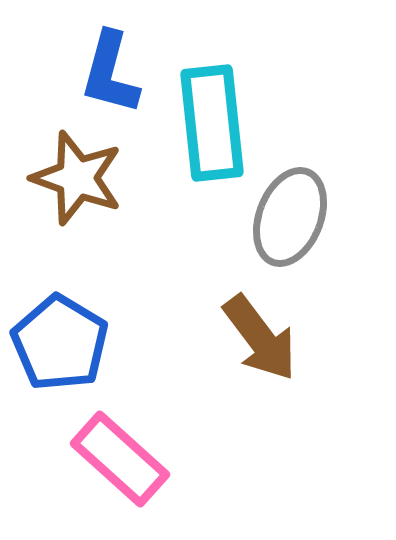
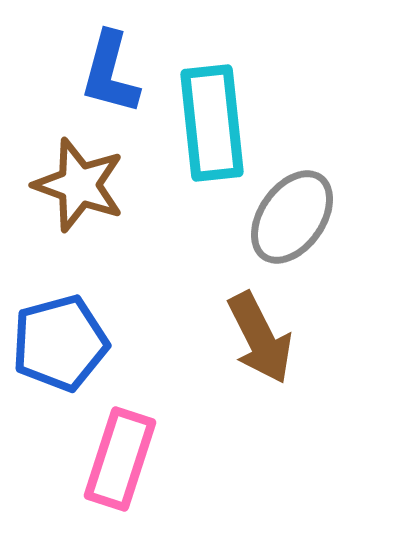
brown star: moved 2 px right, 7 px down
gray ellipse: moved 2 px right; rotated 14 degrees clockwise
brown arrow: rotated 10 degrees clockwise
blue pentagon: rotated 26 degrees clockwise
pink rectangle: rotated 66 degrees clockwise
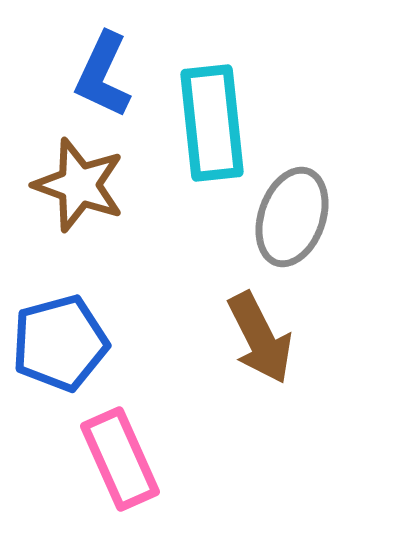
blue L-shape: moved 7 px left, 2 px down; rotated 10 degrees clockwise
gray ellipse: rotated 16 degrees counterclockwise
pink rectangle: rotated 42 degrees counterclockwise
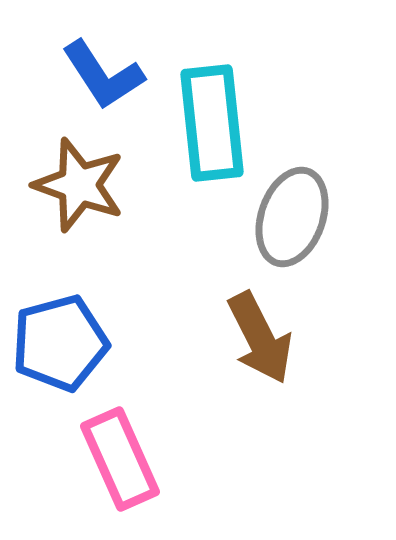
blue L-shape: rotated 58 degrees counterclockwise
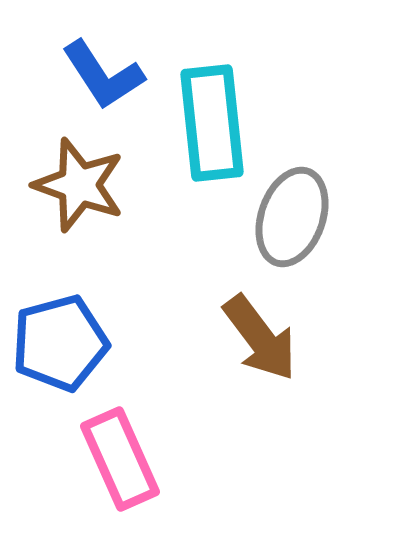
brown arrow: rotated 10 degrees counterclockwise
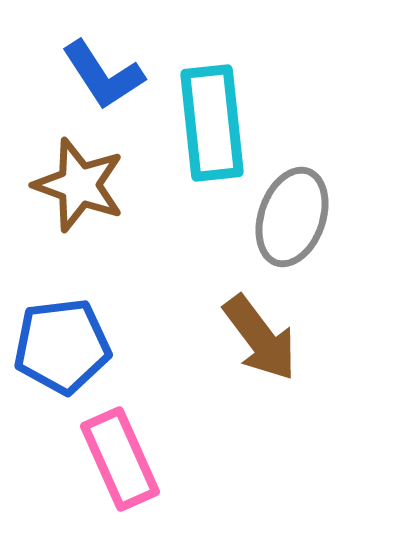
blue pentagon: moved 2 px right, 3 px down; rotated 8 degrees clockwise
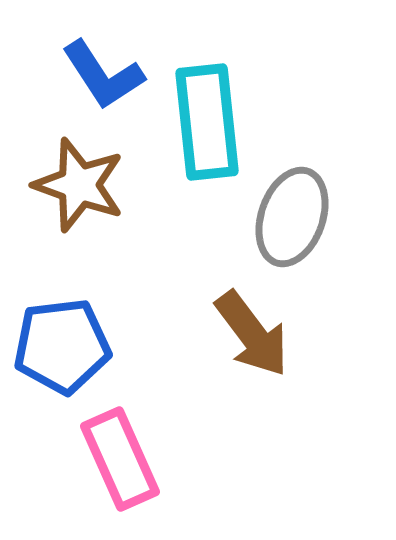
cyan rectangle: moved 5 px left, 1 px up
brown arrow: moved 8 px left, 4 px up
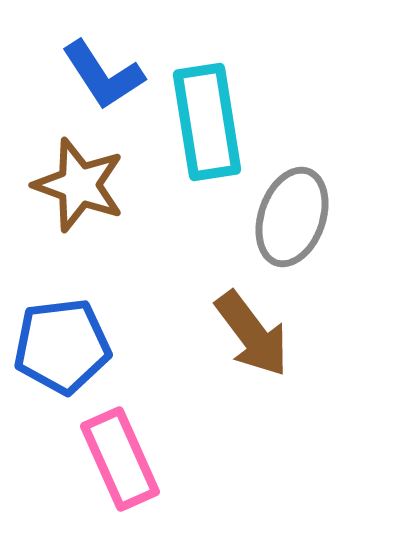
cyan rectangle: rotated 3 degrees counterclockwise
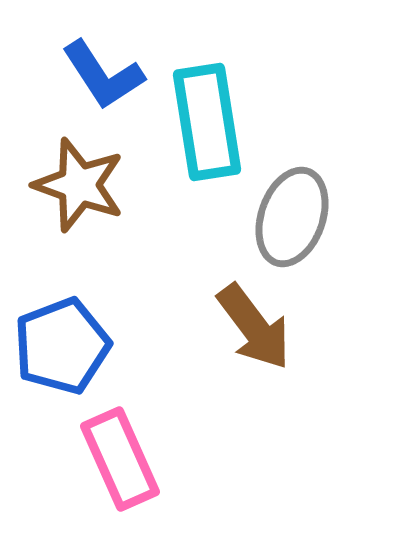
brown arrow: moved 2 px right, 7 px up
blue pentagon: rotated 14 degrees counterclockwise
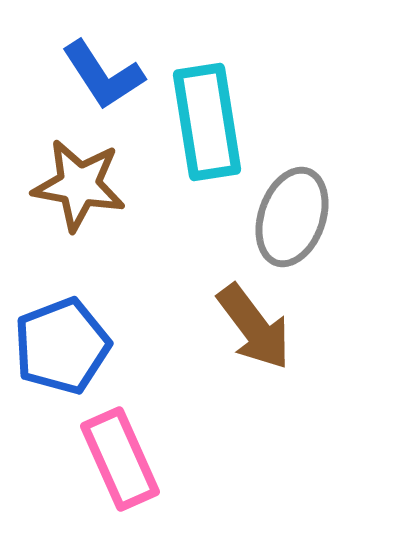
brown star: rotated 10 degrees counterclockwise
